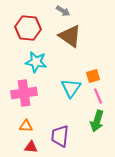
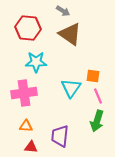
brown triangle: moved 2 px up
cyan star: rotated 10 degrees counterclockwise
orange square: rotated 24 degrees clockwise
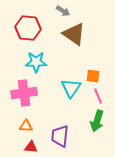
brown triangle: moved 4 px right
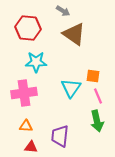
green arrow: rotated 30 degrees counterclockwise
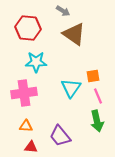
orange square: rotated 16 degrees counterclockwise
purple trapezoid: rotated 45 degrees counterclockwise
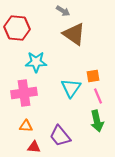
red hexagon: moved 11 px left
red triangle: moved 3 px right
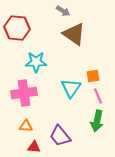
green arrow: rotated 25 degrees clockwise
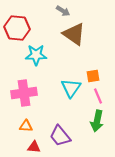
cyan star: moved 7 px up
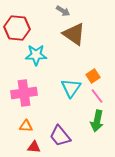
orange square: rotated 24 degrees counterclockwise
pink line: moved 1 px left; rotated 14 degrees counterclockwise
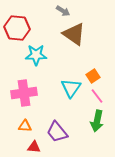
orange triangle: moved 1 px left
purple trapezoid: moved 3 px left, 4 px up
